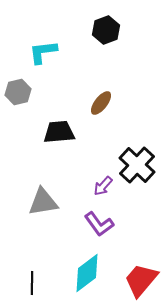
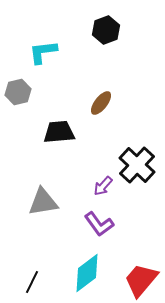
black line: moved 1 px up; rotated 25 degrees clockwise
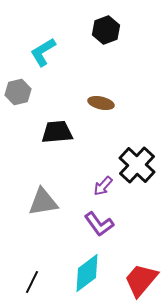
cyan L-shape: rotated 24 degrees counterclockwise
brown ellipse: rotated 65 degrees clockwise
black trapezoid: moved 2 px left
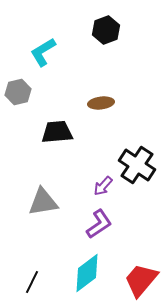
brown ellipse: rotated 20 degrees counterclockwise
black cross: rotated 9 degrees counterclockwise
purple L-shape: rotated 88 degrees counterclockwise
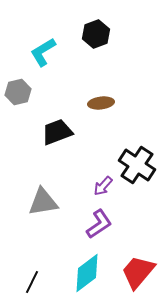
black hexagon: moved 10 px left, 4 px down
black trapezoid: rotated 16 degrees counterclockwise
red trapezoid: moved 3 px left, 8 px up
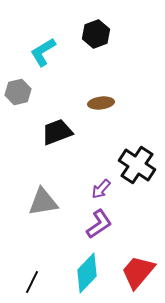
purple arrow: moved 2 px left, 3 px down
cyan diamond: rotated 9 degrees counterclockwise
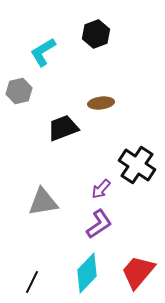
gray hexagon: moved 1 px right, 1 px up
black trapezoid: moved 6 px right, 4 px up
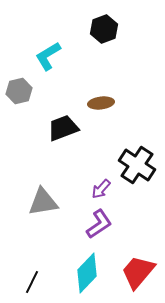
black hexagon: moved 8 px right, 5 px up
cyan L-shape: moved 5 px right, 4 px down
